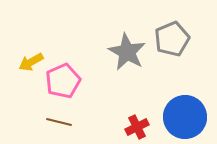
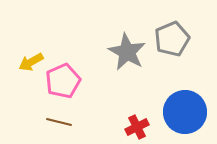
blue circle: moved 5 px up
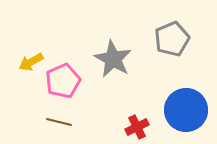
gray star: moved 14 px left, 7 px down
blue circle: moved 1 px right, 2 px up
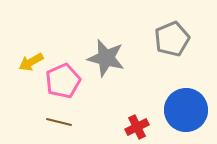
gray star: moved 7 px left, 1 px up; rotated 15 degrees counterclockwise
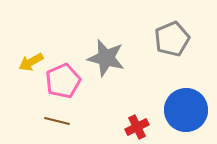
brown line: moved 2 px left, 1 px up
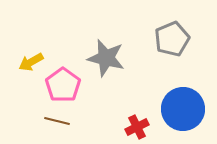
pink pentagon: moved 4 px down; rotated 12 degrees counterclockwise
blue circle: moved 3 px left, 1 px up
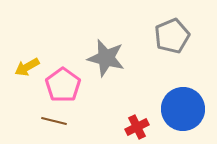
gray pentagon: moved 3 px up
yellow arrow: moved 4 px left, 5 px down
brown line: moved 3 px left
